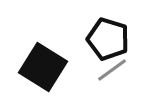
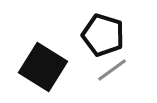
black pentagon: moved 5 px left, 4 px up
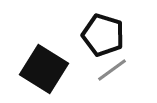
black square: moved 1 px right, 2 px down
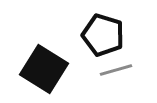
gray line: moved 4 px right; rotated 20 degrees clockwise
